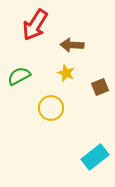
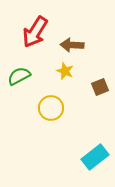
red arrow: moved 7 px down
yellow star: moved 1 px left, 2 px up
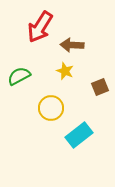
red arrow: moved 5 px right, 5 px up
cyan rectangle: moved 16 px left, 22 px up
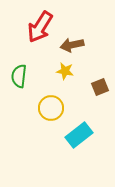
brown arrow: rotated 15 degrees counterclockwise
yellow star: rotated 12 degrees counterclockwise
green semicircle: rotated 55 degrees counterclockwise
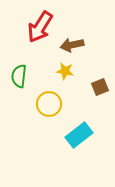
yellow circle: moved 2 px left, 4 px up
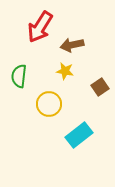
brown square: rotated 12 degrees counterclockwise
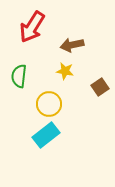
red arrow: moved 8 px left
cyan rectangle: moved 33 px left
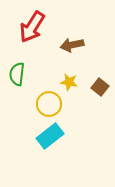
yellow star: moved 4 px right, 11 px down
green semicircle: moved 2 px left, 2 px up
brown square: rotated 18 degrees counterclockwise
cyan rectangle: moved 4 px right, 1 px down
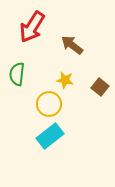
brown arrow: rotated 50 degrees clockwise
yellow star: moved 4 px left, 2 px up
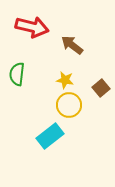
red arrow: rotated 108 degrees counterclockwise
brown square: moved 1 px right, 1 px down; rotated 12 degrees clockwise
yellow circle: moved 20 px right, 1 px down
